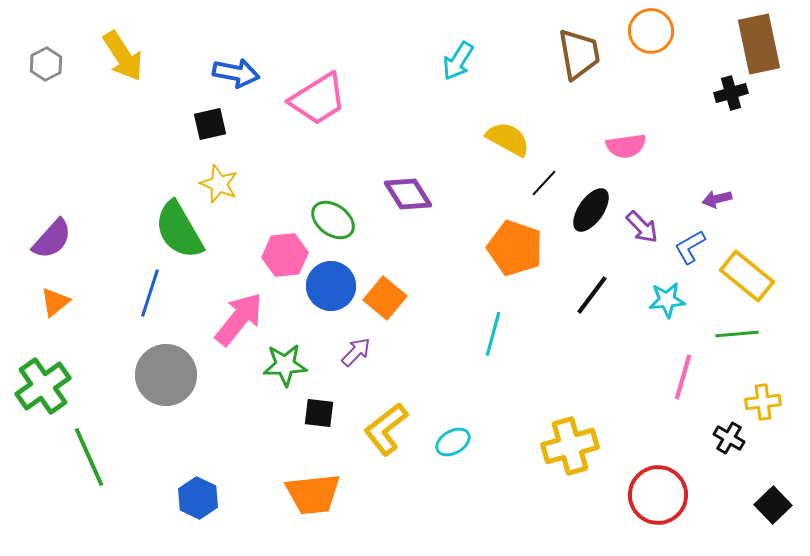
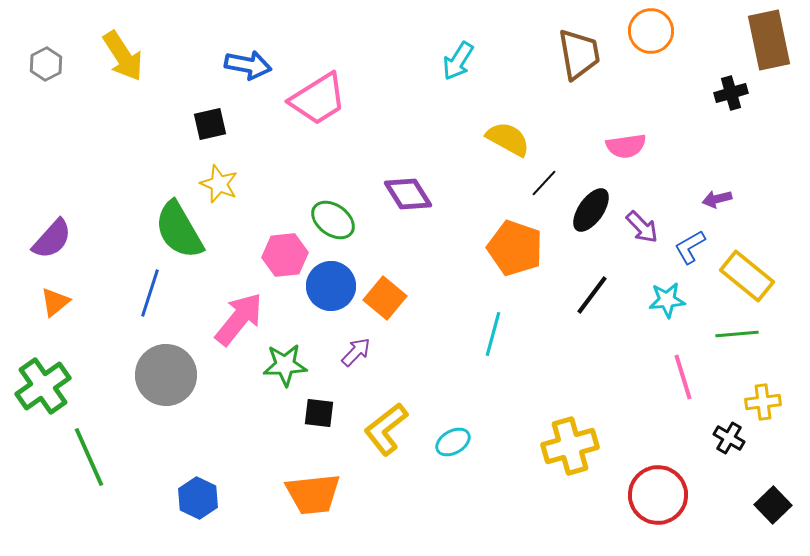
brown rectangle at (759, 44): moved 10 px right, 4 px up
blue arrow at (236, 73): moved 12 px right, 8 px up
pink line at (683, 377): rotated 33 degrees counterclockwise
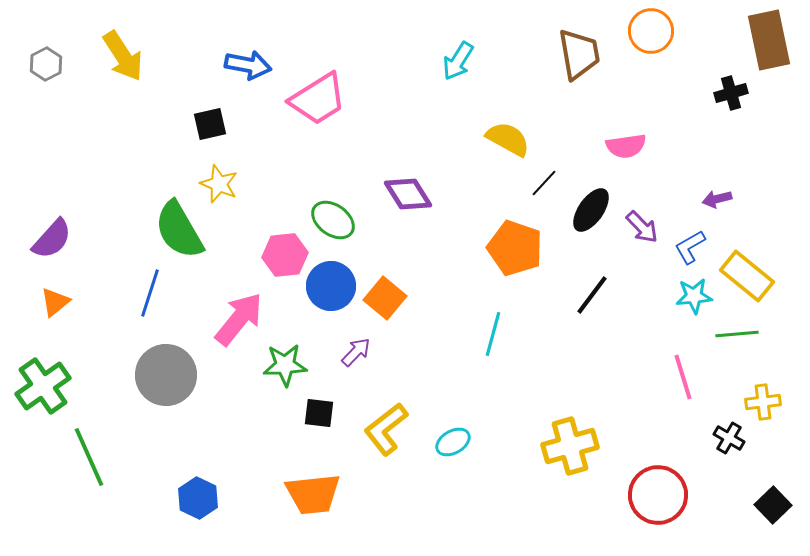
cyan star at (667, 300): moved 27 px right, 4 px up
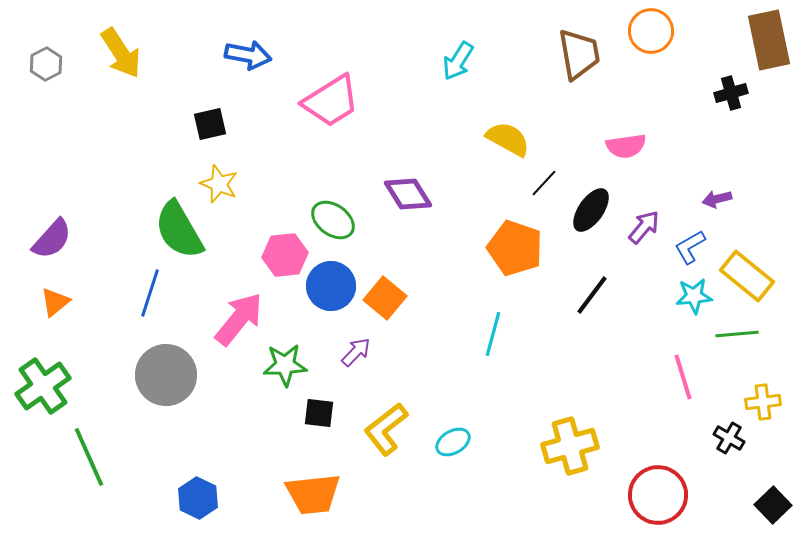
yellow arrow at (123, 56): moved 2 px left, 3 px up
blue arrow at (248, 65): moved 10 px up
pink trapezoid at (318, 99): moved 13 px right, 2 px down
purple arrow at (642, 227): moved 2 px right; rotated 96 degrees counterclockwise
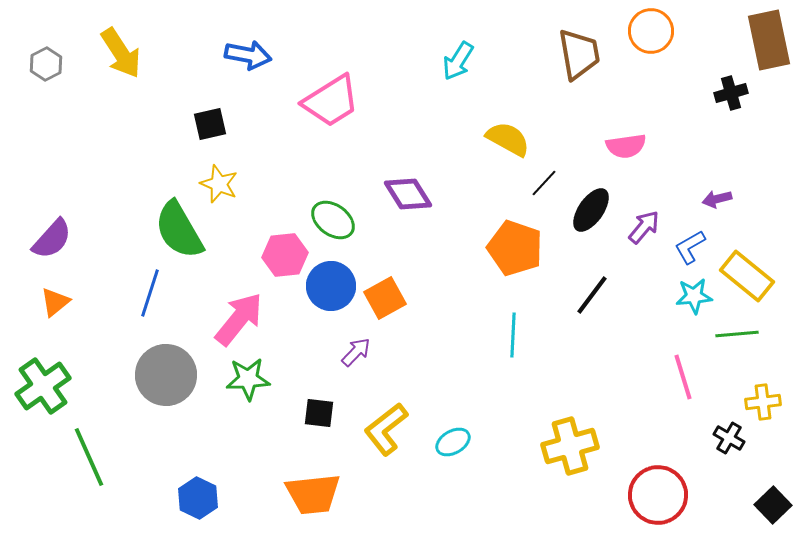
orange square at (385, 298): rotated 21 degrees clockwise
cyan line at (493, 334): moved 20 px right, 1 px down; rotated 12 degrees counterclockwise
green star at (285, 365): moved 37 px left, 14 px down
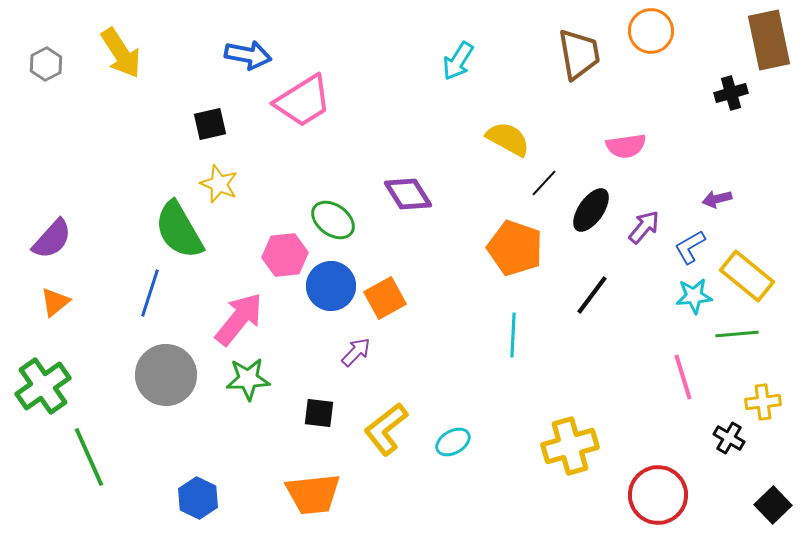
pink trapezoid at (331, 101): moved 28 px left
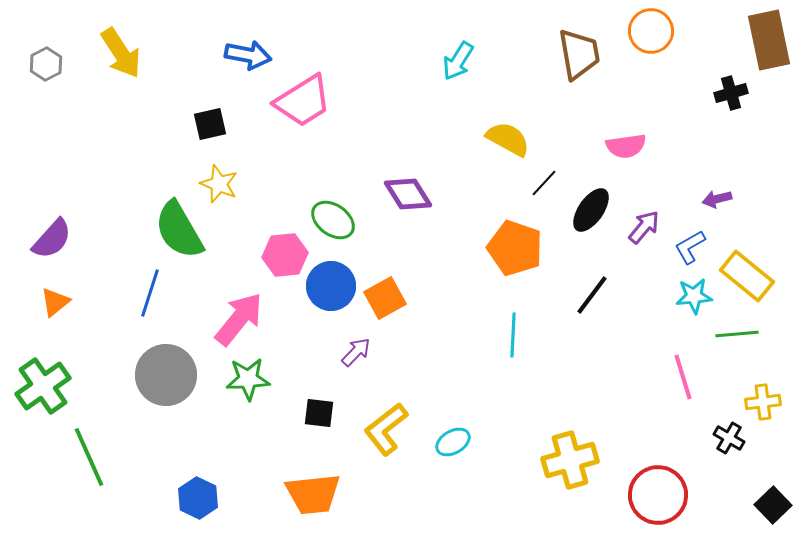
yellow cross at (570, 446): moved 14 px down
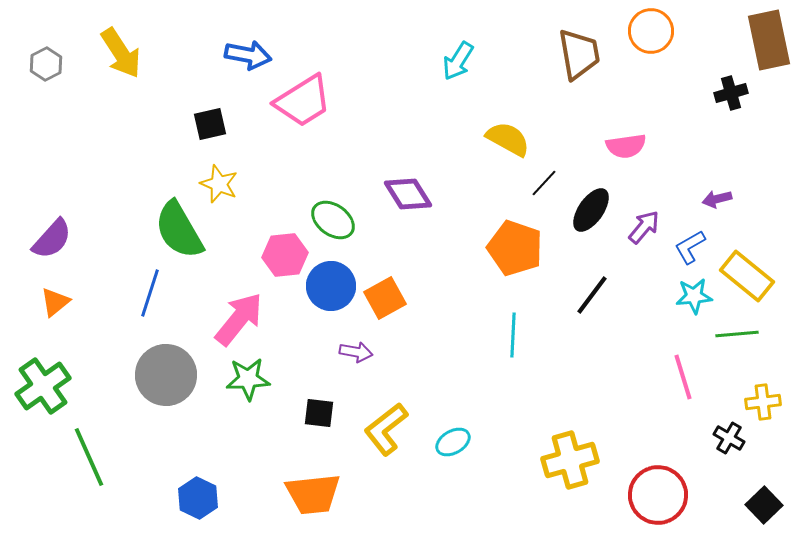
purple arrow at (356, 352): rotated 56 degrees clockwise
black square at (773, 505): moved 9 px left
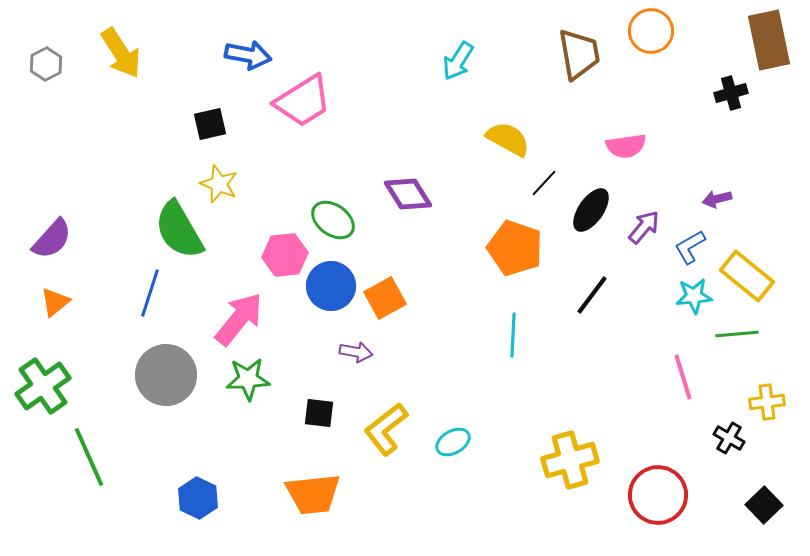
yellow cross at (763, 402): moved 4 px right
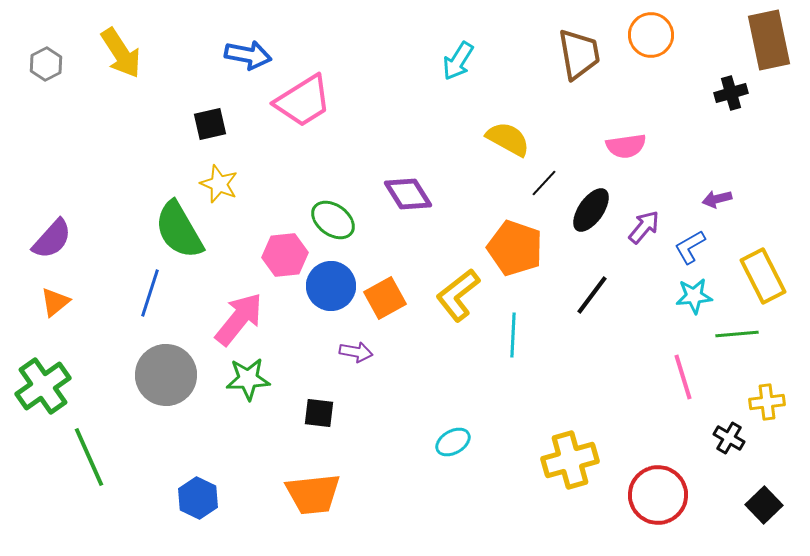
orange circle at (651, 31): moved 4 px down
yellow rectangle at (747, 276): moved 16 px right; rotated 24 degrees clockwise
yellow L-shape at (386, 429): moved 72 px right, 134 px up
